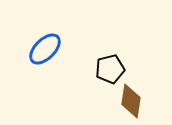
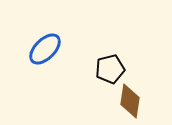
brown diamond: moved 1 px left
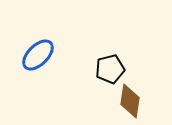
blue ellipse: moved 7 px left, 6 px down
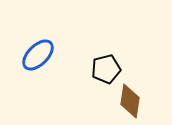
black pentagon: moved 4 px left
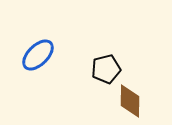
brown diamond: rotated 8 degrees counterclockwise
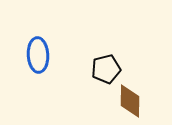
blue ellipse: rotated 48 degrees counterclockwise
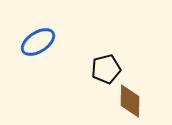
blue ellipse: moved 13 px up; rotated 60 degrees clockwise
